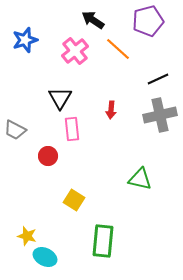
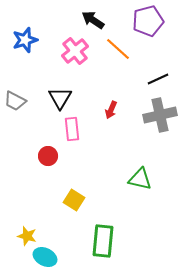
red arrow: rotated 18 degrees clockwise
gray trapezoid: moved 29 px up
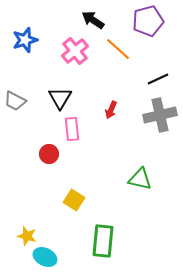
red circle: moved 1 px right, 2 px up
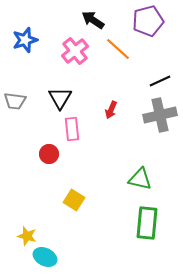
black line: moved 2 px right, 2 px down
gray trapezoid: rotated 20 degrees counterclockwise
green rectangle: moved 44 px right, 18 px up
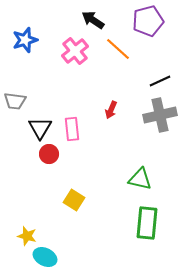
black triangle: moved 20 px left, 30 px down
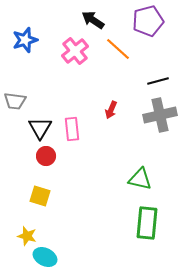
black line: moved 2 px left; rotated 10 degrees clockwise
red circle: moved 3 px left, 2 px down
yellow square: moved 34 px left, 4 px up; rotated 15 degrees counterclockwise
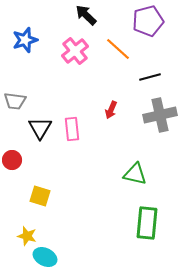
black arrow: moved 7 px left, 5 px up; rotated 10 degrees clockwise
black line: moved 8 px left, 4 px up
red circle: moved 34 px left, 4 px down
green triangle: moved 5 px left, 5 px up
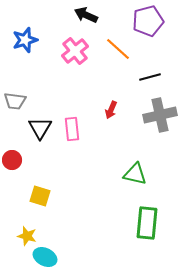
black arrow: rotated 20 degrees counterclockwise
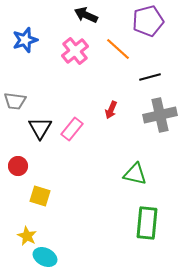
pink rectangle: rotated 45 degrees clockwise
red circle: moved 6 px right, 6 px down
yellow star: rotated 12 degrees clockwise
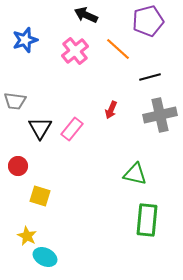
green rectangle: moved 3 px up
